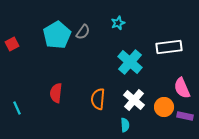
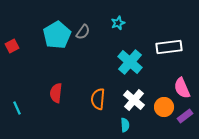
red square: moved 2 px down
purple rectangle: rotated 49 degrees counterclockwise
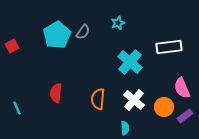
cyan semicircle: moved 3 px down
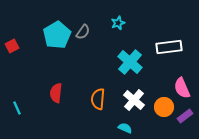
cyan semicircle: rotated 64 degrees counterclockwise
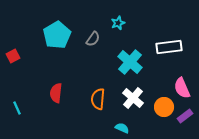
gray semicircle: moved 10 px right, 7 px down
red square: moved 1 px right, 10 px down
white cross: moved 1 px left, 2 px up
cyan semicircle: moved 3 px left
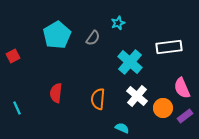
gray semicircle: moved 1 px up
white cross: moved 4 px right, 2 px up
orange circle: moved 1 px left, 1 px down
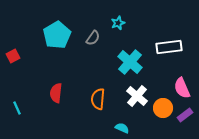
purple rectangle: moved 1 px up
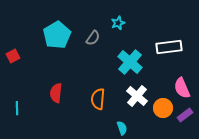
cyan line: rotated 24 degrees clockwise
cyan semicircle: rotated 48 degrees clockwise
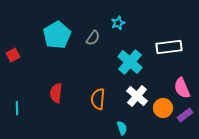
red square: moved 1 px up
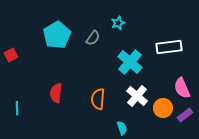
red square: moved 2 px left
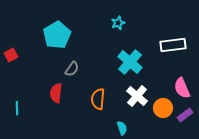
gray semicircle: moved 21 px left, 31 px down
white rectangle: moved 4 px right, 2 px up
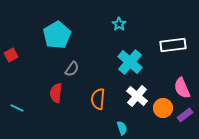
cyan star: moved 1 px right, 1 px down; rotated 16 degrees counterclockwise
cyan line: rotated 64 degrees counterclockwise
